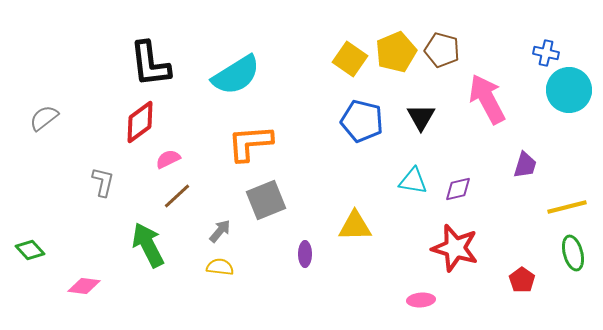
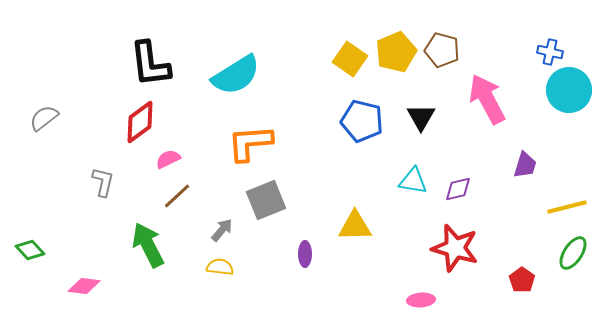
blue cross: moved 4 px right, 1 px up
gray arrow: moved 2 px right, 1 px up
green ellipse: rotated 48 degrees clockwise
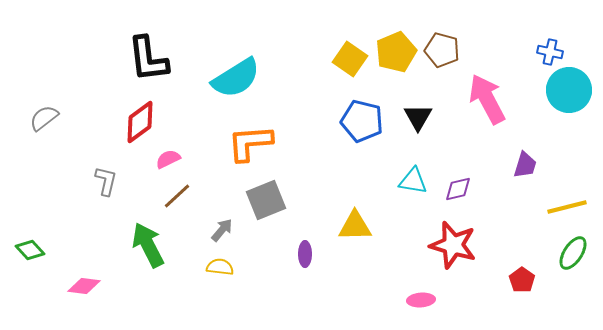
black L-shape: moved 2 px left, 5 px up
cyan semicircle: moved 3 px down
black triangle: moved 3 px left
gray L-shape: moved 3 px right, 1 px up
red star: moved 2 px left, 3 px up
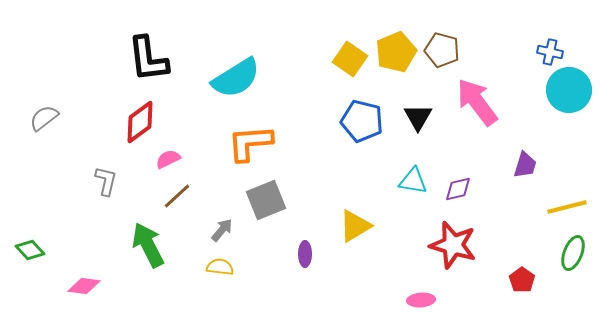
pink arrow: moved 10 px left, 3 px down; rotated 9 degrees counterclockwise
yellow triangle: rotated 30 degrees counterclockwise
green ellipse: rotated 12 degrees counterclockwise
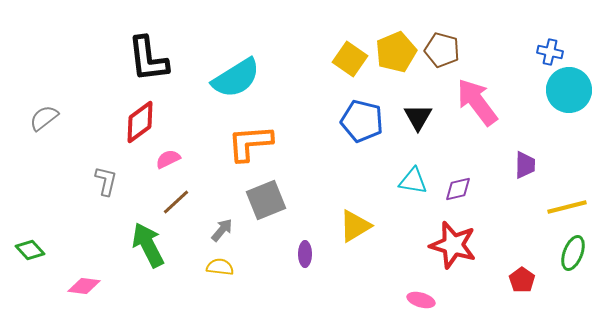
purple trapezoid: rotated 16 degrees counterclockwise
brown line: moved 1 px left, 6 px down
pink ellipse: rotated 20 degrees clockwise
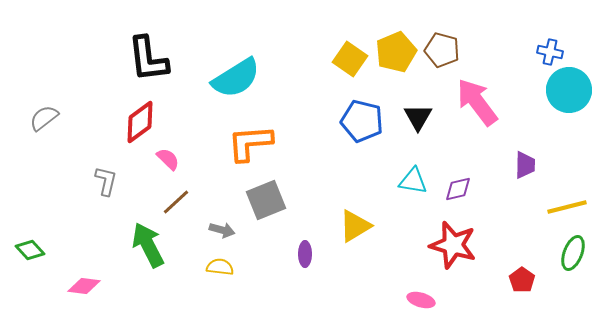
pink semicircle: rotated 70 degrees clockwise
gray arrow: rotated 65 degrees clockwise
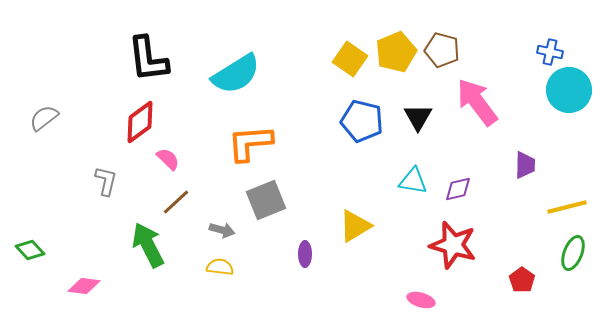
cyan semicircle: moved 4 px up
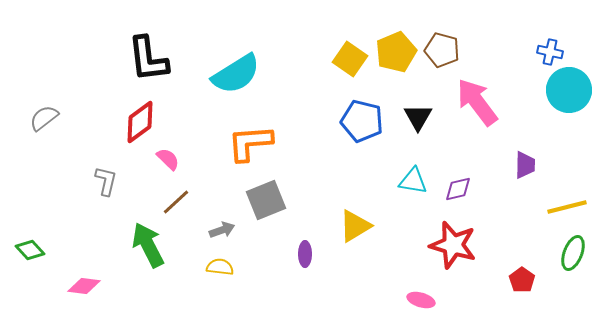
gray arrow: rotated 35 degrees counterclockwise
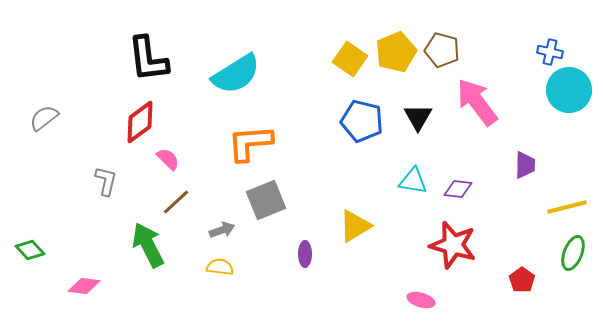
purple diamond: rotated 20 degrees clockwise
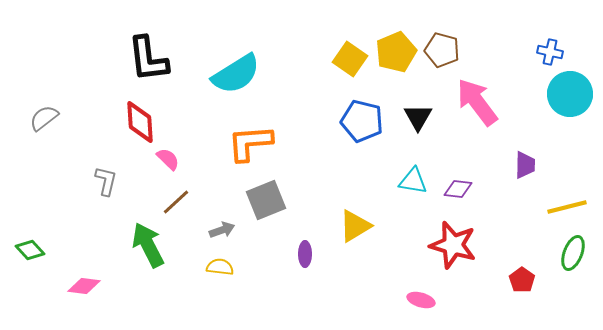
cyan circle: moved 1 px right, 4 px down
red diamond: rotated 57 degrees counterclockwise
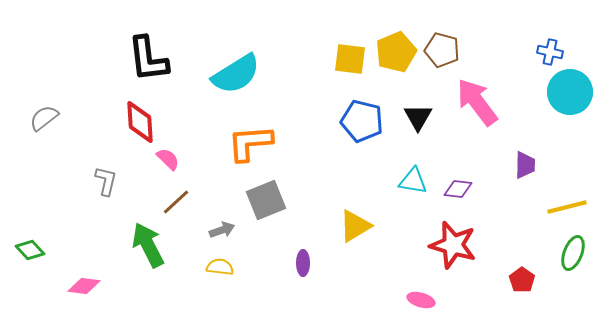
yellow square: rotated 28 degrees counterclockwise
cyan circle: moved 2 px up
purple ellipse: moved 2 px left, 9 px down
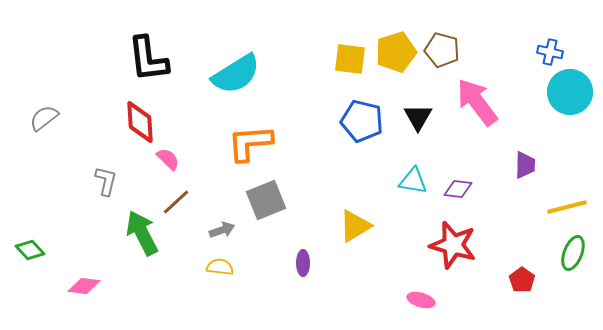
yellow pentagon: rotated 6 degrees clockwise
green arrow: moved 6 px left, 12 px up
